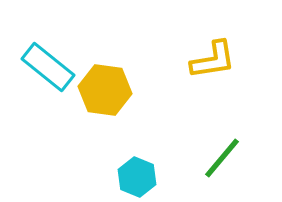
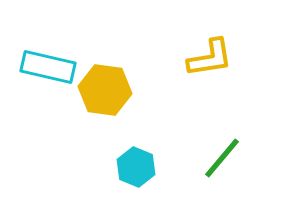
yellow L-shape: moved 3 px left, 2 px up
cyan rectangle: rotated 26 degrees counterclockwise
cyan hexagon: moved 1 px left, 10 px up
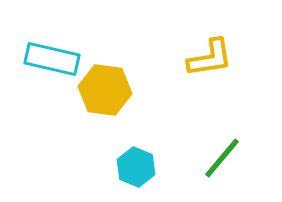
cyan rectangle: moved 4 px right, 8 px up
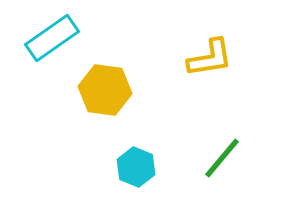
cyan rectangle: moved 21 px up; rotated 48 degrees counterclockwise
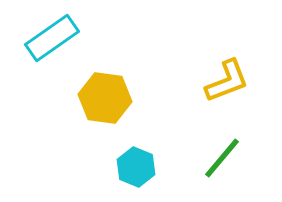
yellow L-shape: moved 17 px right, 23 px down; rotated 12 degrees counterclockwise
yellow hexagon: moved 8 px down
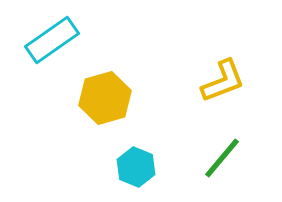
cyan rectangle: moved 2 px down
yellow L-shape: moved 4 px left
yellow hexagon: rotated 24 degrees counterclockwise
